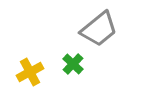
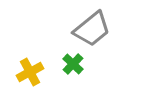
gray trapezoid: moved 7 px left
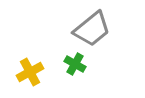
green cross: moved 2 px right; rotated 15 degrees counterclockwise
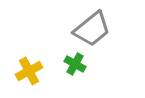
yellow cross: moved 1 px left, 1 px up
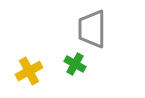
gray trapezoid: rotated 129 degrees clockwise
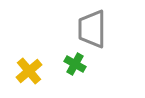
yellow cross: rotated 12 degrees counterclockwise
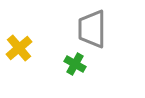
yellow cross: moved 10 px left, 23 px up
